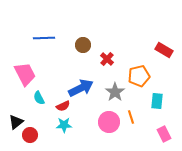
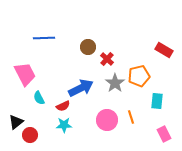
brown circle: moved 5 px right, 2 px down
gray star: moved 9 px up
pink circle: moved 2 px left, 2 px up
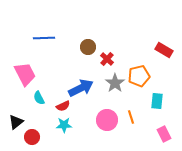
red circle: moved 2 px right, 2 px down
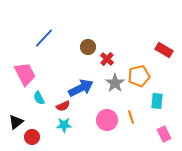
blue line: rotated 45 degrees counterclockwise
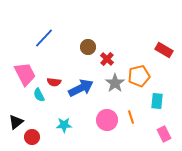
cyan semicircle: moved 3 px up
red semicircle: moved 9 px left, 24 px up; rotated 32 degrees clockwise
